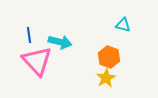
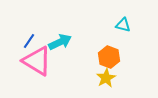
blue line: moved 6 px down; rotated 42 degrees clockwise
cyan arrow: rotated 40 degrees counterclockwise
pink triangle: rotated 16 degrees counterclockwise
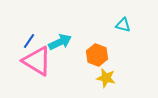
orange hexagon: moved 12 px left, 2 px up
yellow star: rotated 30 degrees counterclockwise
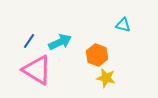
pink triangle: moved 9 px down
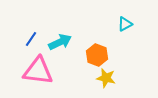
cyan triangle: moved 2 px right, 1 px up; rotated 42 degrees counterclockwise
blue line: moved 2 px right, 2 px up
pink triangle: moved 1 px right, 1 px down; rotated 24 degrees counterclockwise
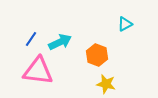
yellow star: moved 6 px down
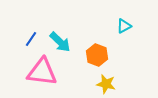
cyan triangle: moved 1 px left, 2 px down
cyan arrow: rotated 70 degrees clockwise
pink triangle: moved 4 px right, 1 px down
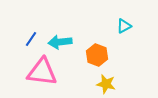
cyan arrow: rotated 130 degrees clockwise
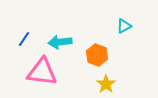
blue line: moved 7 px left
yellow star: rotated 24 degrees clockwise
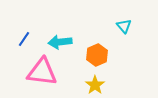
cyan triangle: rotated 42 degrees counterclockwise
orange hexagon: rotated 15 degrees clockwise
yellow star: moved 11 px left, 1 px down
